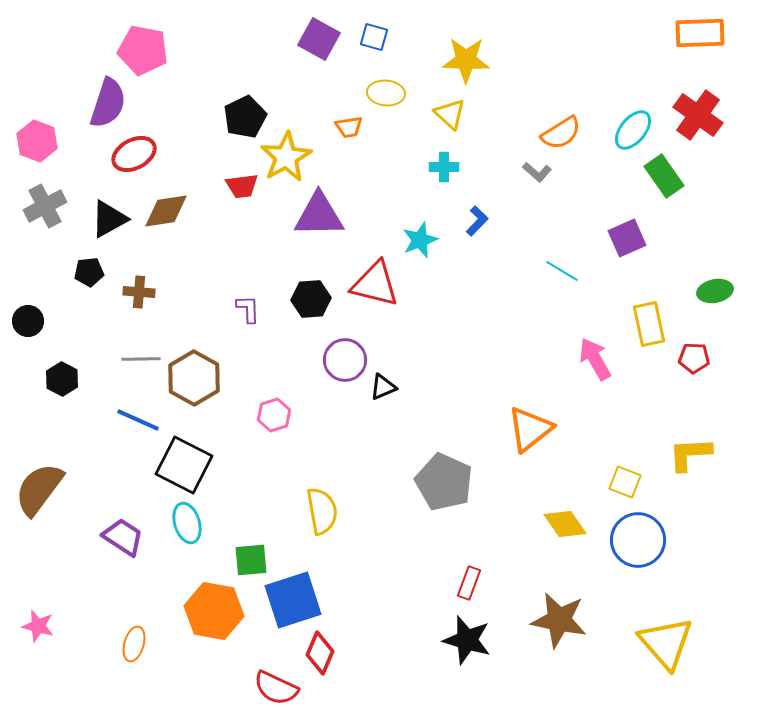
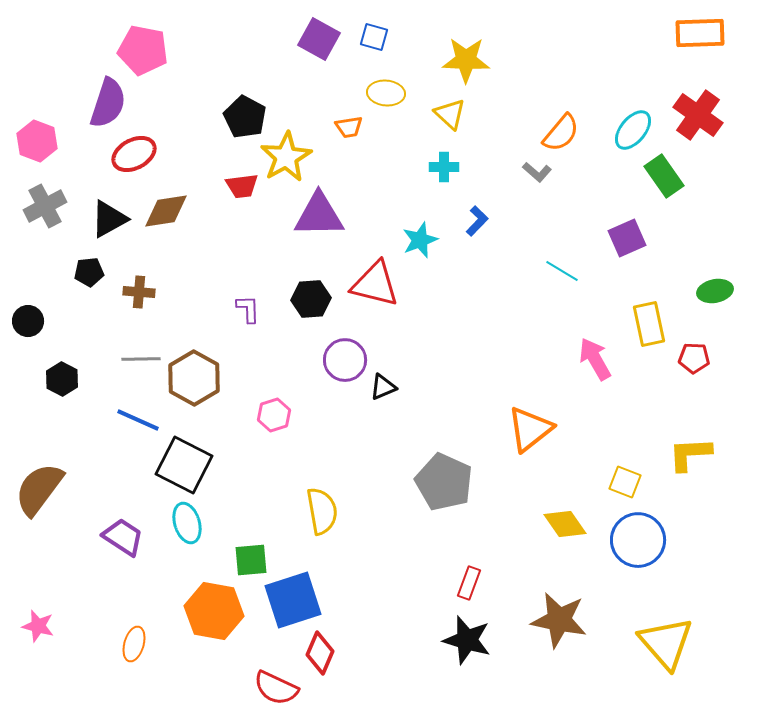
black pentagon at (245, 117): rotated 18 degrees counterclockwise
orange semicircle at (561, 133): rotated 18 degrees counterclockwise
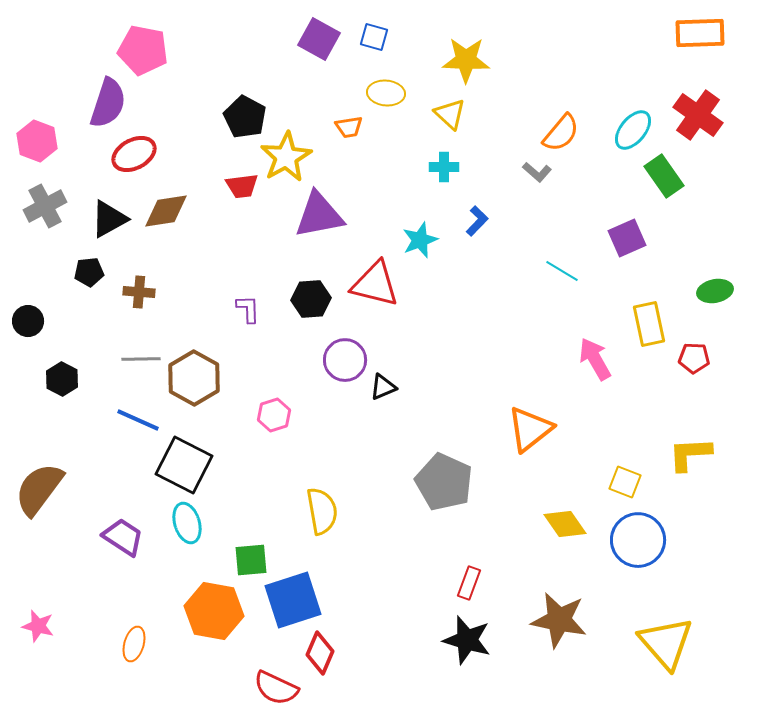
purple triangle at (319, 215): rotated 10 degrees counterclockwise
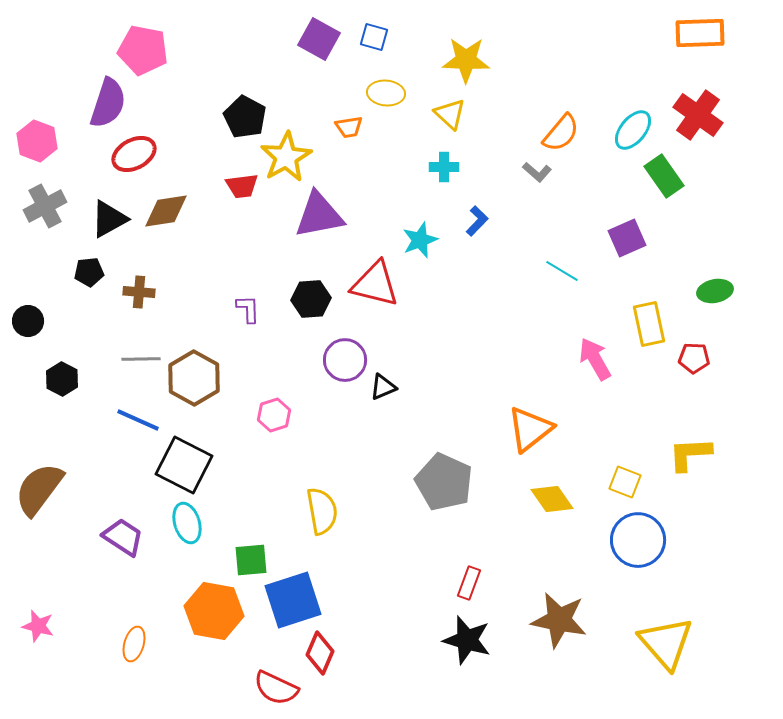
yellow diamond at (565, 524): moved 13 px left, 25 px up
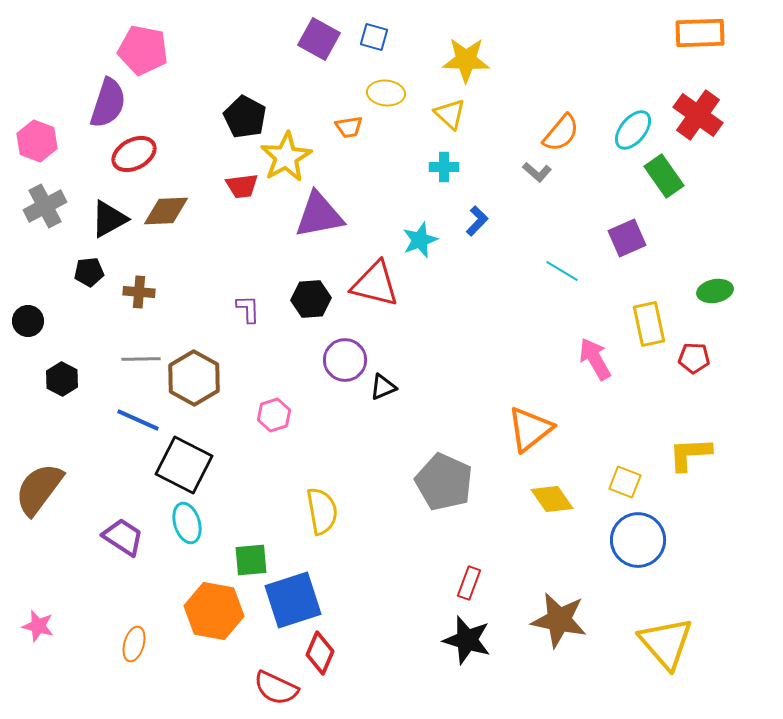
brown diamond at (166, 211): rotated 6 degrees clockwise
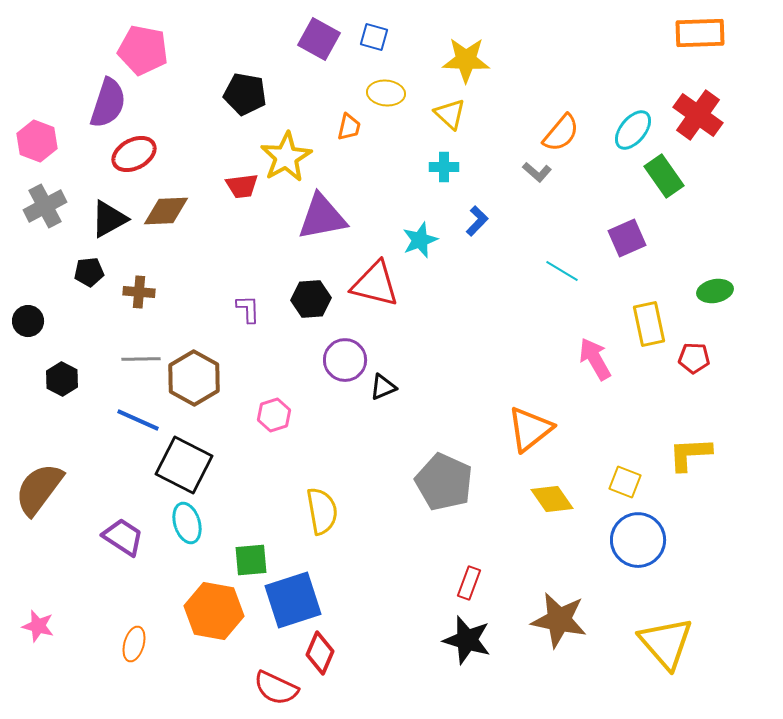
black pentagon at (245, 117): moved 23 px up; rotated 18 degrees counterclockwise
orange trapezoid at (349, 127): rotated 68 degrees counterclockwise
purple triangle at (319, 215): moved 3 px right, 2 px down
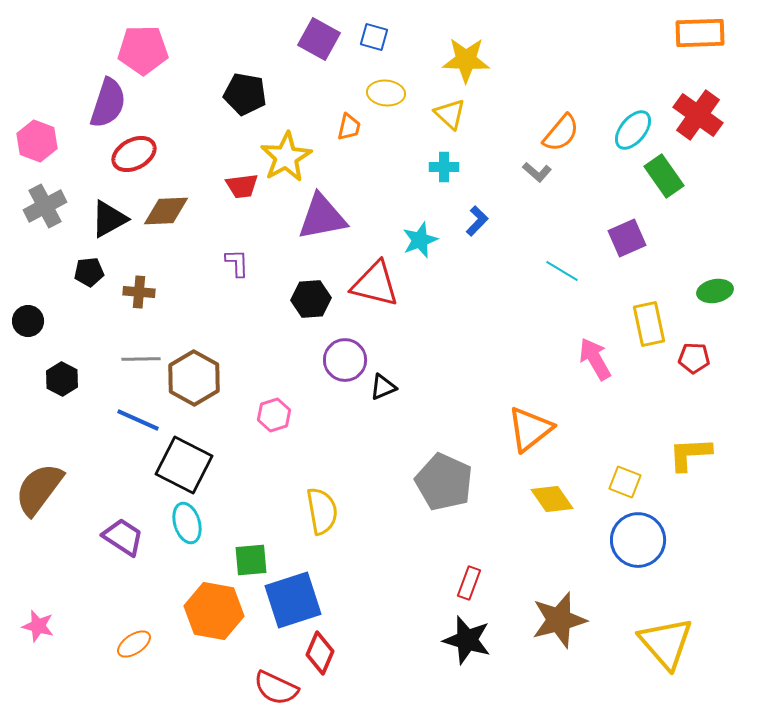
pink pentagon at (143, 50): rotated 12 degrees counterclockwise
purple L-shape at (248, 309): moved 11 px left, 46 px up
brown star at (559, 620): rotated 26 degrees counterclockwise
orange ellipse at (134, 644): rotated 40 degrees clockwise
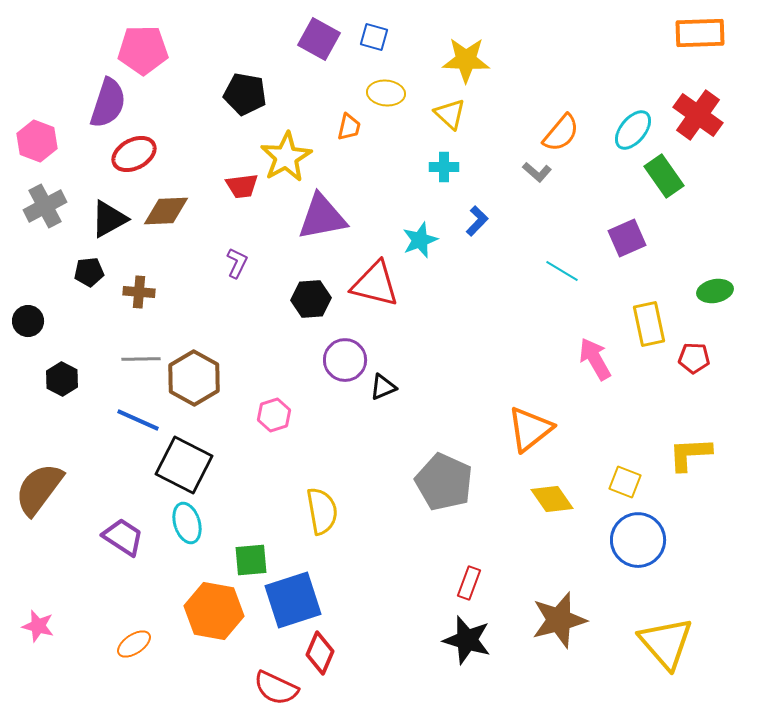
purple L-shape at (237, 263): rotated 28 degrees clockwise
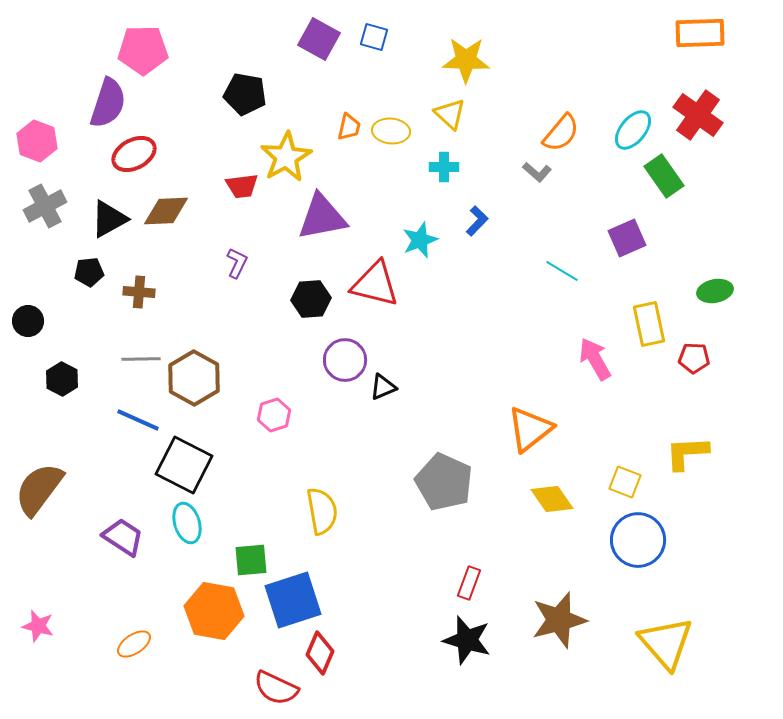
yellow ellipse at (386, 93): moved 5 px right, 38 px down
yellow L-shape at (690, 454): moved 3 px left, 1 px up
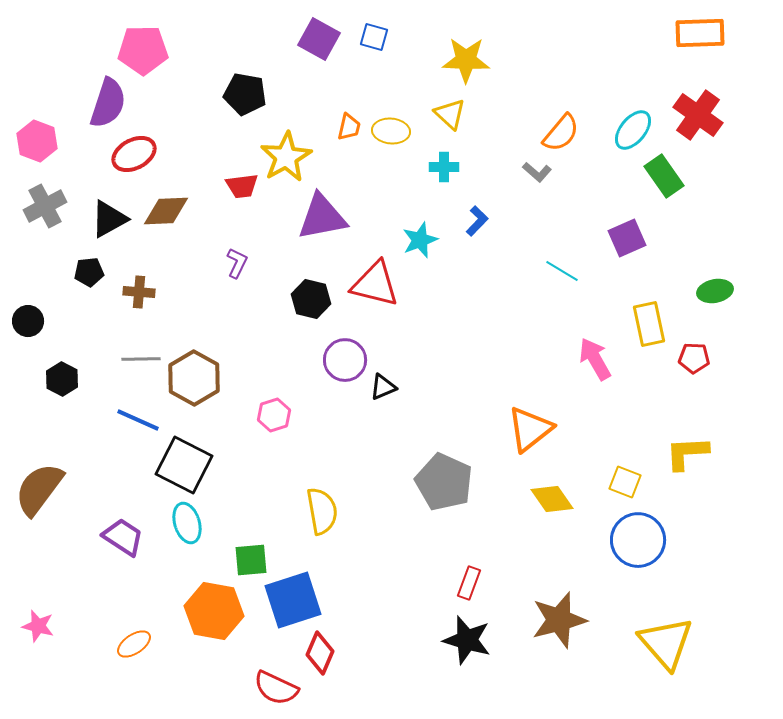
black hexagon at (311, 299): rotated 18 degrees clockwise
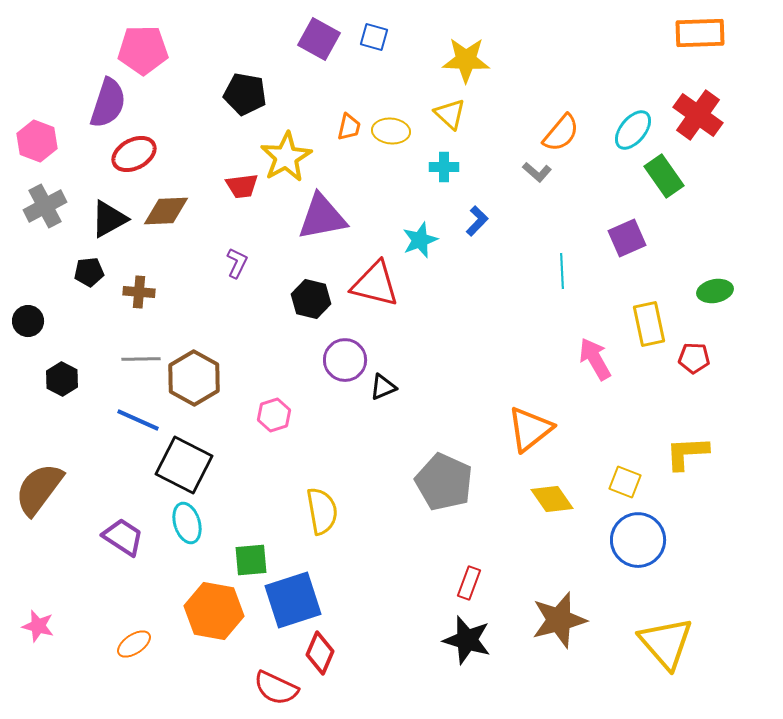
cyan line at (562, 271): rotated 56 degrees clockwise
